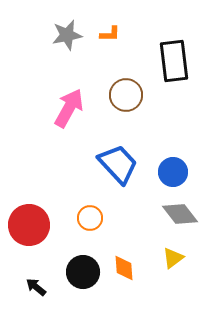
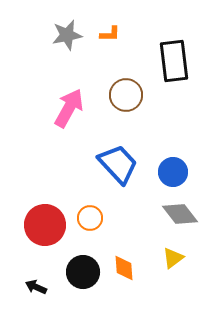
red circle: moved 16 px right
black arrow: rotated 15 degrees counterclockwise
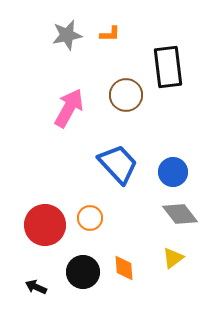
black rectangle: moved 6 px left, 6 px down
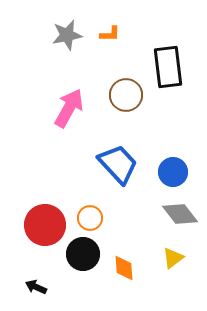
black circle: moved 18 px up
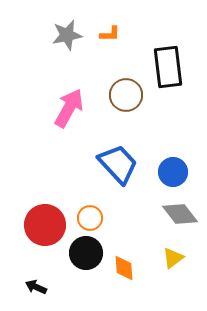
black circle: moved 3 px right, 1 px up
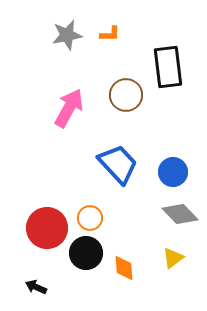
gray diamond: rotated 6 degrees counterclockwise
red circle: moved 2 px right, 3 px down
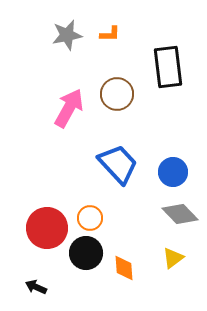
brown circle: moved 9 px left, 1 px up
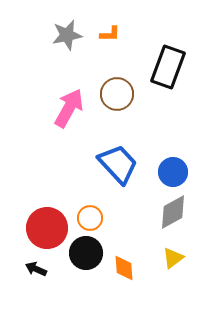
black rectangle: rotated 27 degrees clockwise
gray diamond: moved 7 px left, 2 px up; rotated 75 degrees counterclockwise
black arrow: moved 18 px up
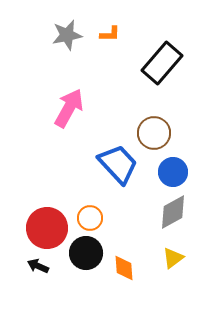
black rectangle: moved 6 px left, 4 px up; rotated 21 degrees clockwise
brown circle: moved 37 px right, 39 px down
black arrow: moved 2 px right, 3 px up
